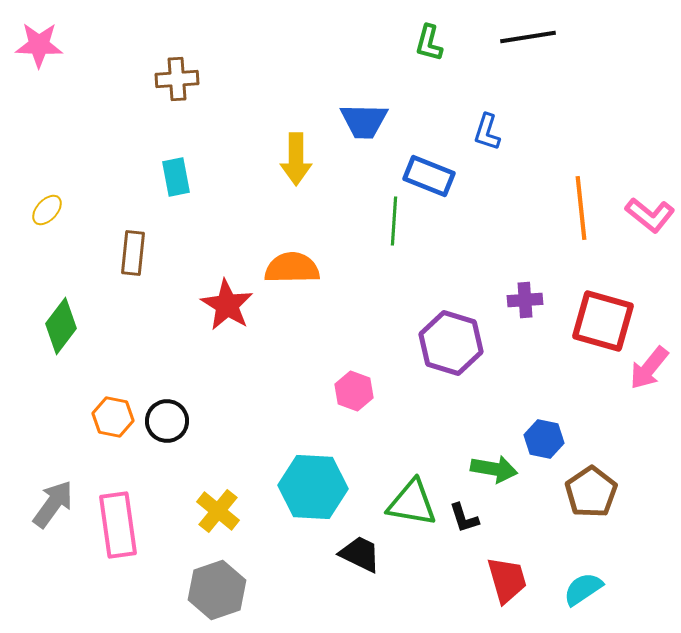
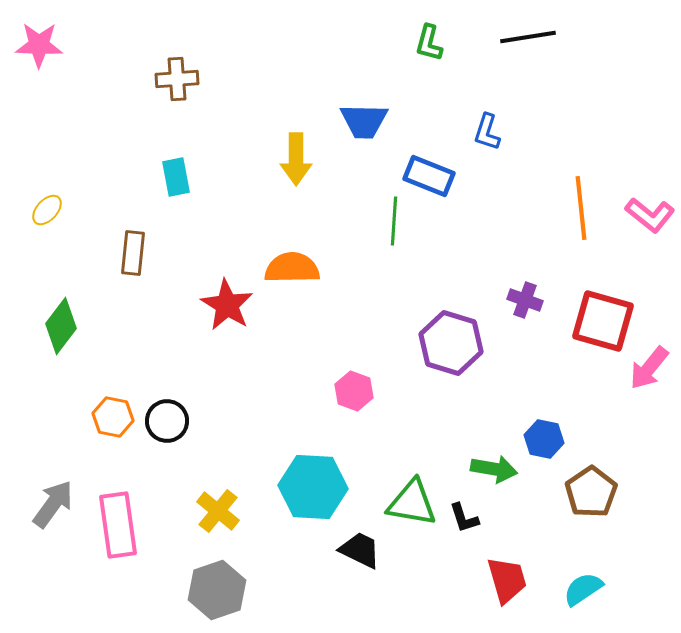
purple cross: rotated 24 degrees clockwise
black trapezoid: moved 4 px up
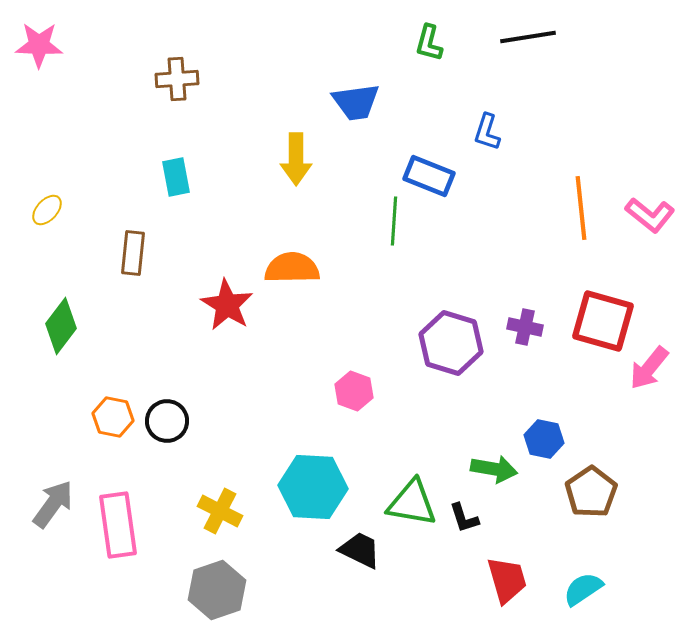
blue trapezoid: moved 8 px left, 19 px up; rotated 9 degrees counterclockwise
purple cross: moved 27 px down; rotated 8 degrees counterclockwise
yellow cross: moved 2 px right; rotated 12 degrees counterclockwise
